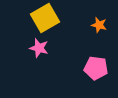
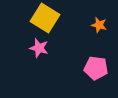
yellow square: rotated 28 degrees counterclockwise
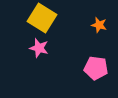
yellow square: moved 3 px left
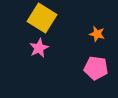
orange star: moved 2 px left, 9 px down
pink star: rotated 30 degrees clockwise
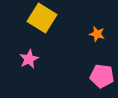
pink star: moved 10 px left, 11 px down
pink pentagon: moved 6 px right, 8 px down
